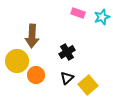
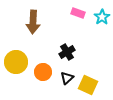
cyan star: rotated 14 degrees counterclockwise
brown arrow: moved 1 px right, 14 px up
yellow circle: moved 1 px left, 1 px down
orange circle: moved 7 px right, 3 px up
yellow square: rotated 24 degrees counterclockwise
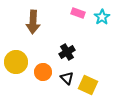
black triangle: rotated 32 degrees counterclockwise
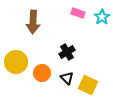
orange circle: moved 1 px left, 1 px down
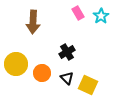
pink rectangle: rotated 40 degrees clockwise
cyan star: moved 1 px left, 1 px up
yellow circle: moved 2 px down
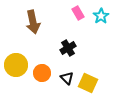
brown arrow: rotated 15 degrees counterclockwise
black cross: moved 1 px right, 4 px up
yellow circle: moved 1 px down
yellow square: moved 2 px up
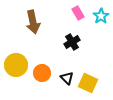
black cross: moved 4 px right, 6 px up
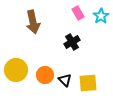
yellow circle: moved 5 px down
orange circle: moved 3 px right, 2 px down
black triangle: moved 2 px left, 2 px down
yellow square: rotated 30 degrees counterclockwise
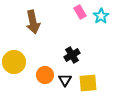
pink rectangle: moved 2 px right, 1 px up
black cross: moved 13 px down
yellow circle: moved 2 px left, 8 px up
black triangle: rotated 16 degrees clockwise
